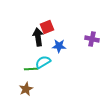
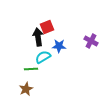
purple cross: moved 1 px left, 2 px down; rotated 16 degrees clockwise
cyan semicircle: moved 5 px up
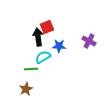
purple cross: moved 2 px left
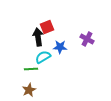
purple cross: moved 2 px left, 2 px up
blue star: moved 1 px right, 1 px down
brown star: moved 3 px right, 1 px down
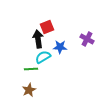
black arrow: moved 2 px down
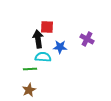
red square: rotated 24 degrees clockwise
cyan semicircle: rotated 35 degrees clockwise
green line: moved 1 px left
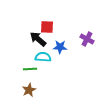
black arrow: rotated 42 degrees counterclockwise
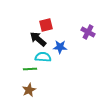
red square: moved 1 px left, 2 px up; rotated 16 degrees counterclockwise
purple cross: moved 1 px right, 7 px up
